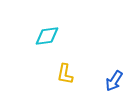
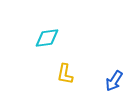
cyan diamond: moved 2 px down
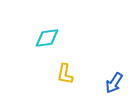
blue arrow: moved 2 px down
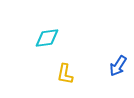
blue arrow: moved 4 px right, 17 px up
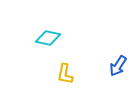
cyan diamond: moved 1 px right; rotated 20 degrees clockwise
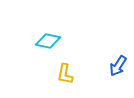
cyan diamond: moved 3 px down
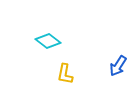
cyan diamond: rotated 25 degrees clockwise
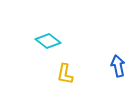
blue arrow: rotated 135 degrees clockwise
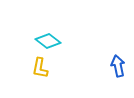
yellow L-shape: moved 25 px left, 6 px up
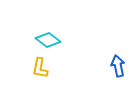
cyan diamond: moved 1 px up
